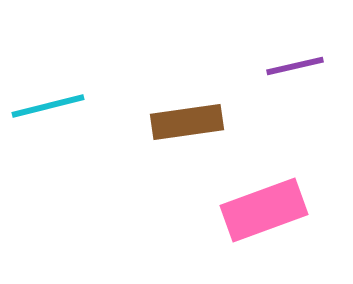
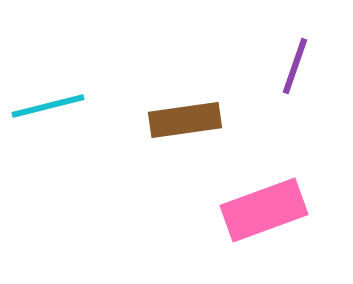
purple line: rotated 58 degrees counterclockwise
brown rectangle: moved 2 px left, 2 px up
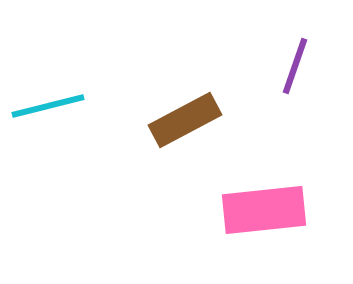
brown rectangle: rotated 20 degrees counterclockwise
pink rectangle: rotated 14 degrees clockwise
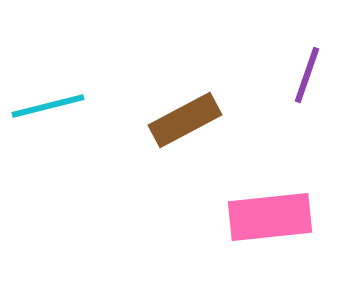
purple line: moved 12 px right, 9 px down
pink rectangle: moved 6 px right, 7 px down
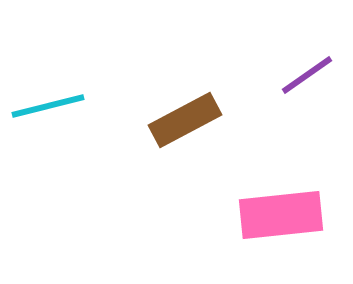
purple line: rotated 36 degrees clockwise
pink rectangle: moved 11 px right, 2 px up
